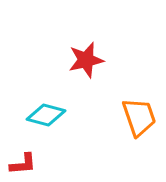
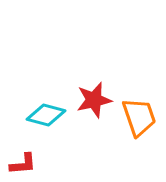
red star: moved 8 px right, 40 px down
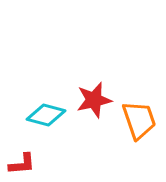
orange trapezoid: moved 3 px down
red L-shape: moved 1 px left
